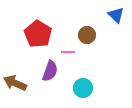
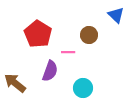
brown circle: moved 2 px right
brown arrow: rotated 15 degrees clockwise
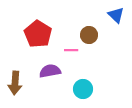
pink line: moved 3 px right, 2 px up
purple semicircle: rotated 120 degrees counterclockwise
brown arrow: rotated 125 degrees counterclockwise
cyan circle: moved 1 px down
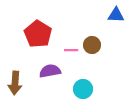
blue triangle: rotated 42 degrees counterclockwise
brown circle: moved 3 px right, 10 px down
